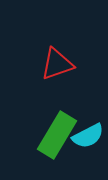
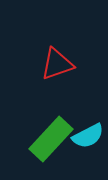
green rectangle: moved 6 px left, 4 px down; rotated 12 degrees clockwise
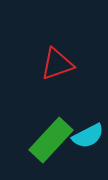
green rectangle: moved 1 px down
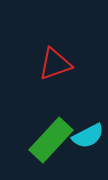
red triangle: moved 2 px left
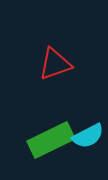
green rectangle: rotated 21 degrees clockwise
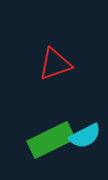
cyan semicircle: moved 3 px left
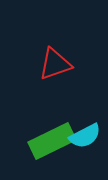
green rectangle: moved 1 px right, 1 px down
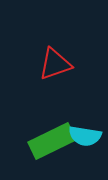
cyan semicircle: rotated 36 degrees clockwise
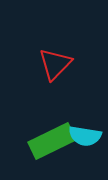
red triangle: rotated 27 degrees counterclockwise
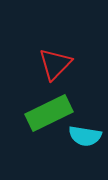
green rectangle: moved 3 px left, 28 px up
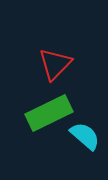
cyan semicircle: rotated 148 degrees counterclockwise
